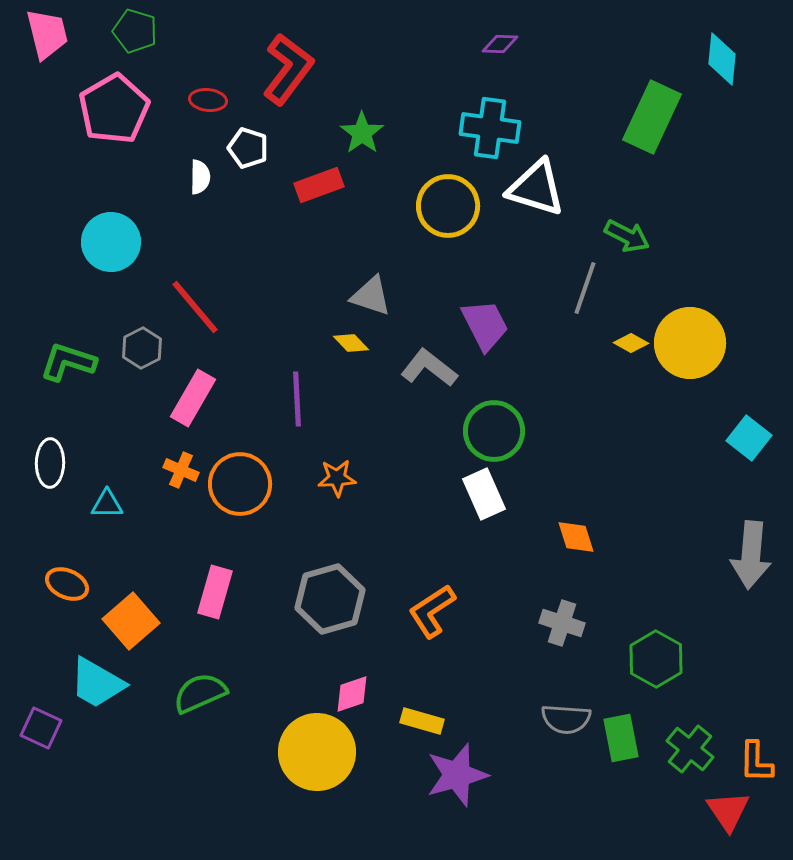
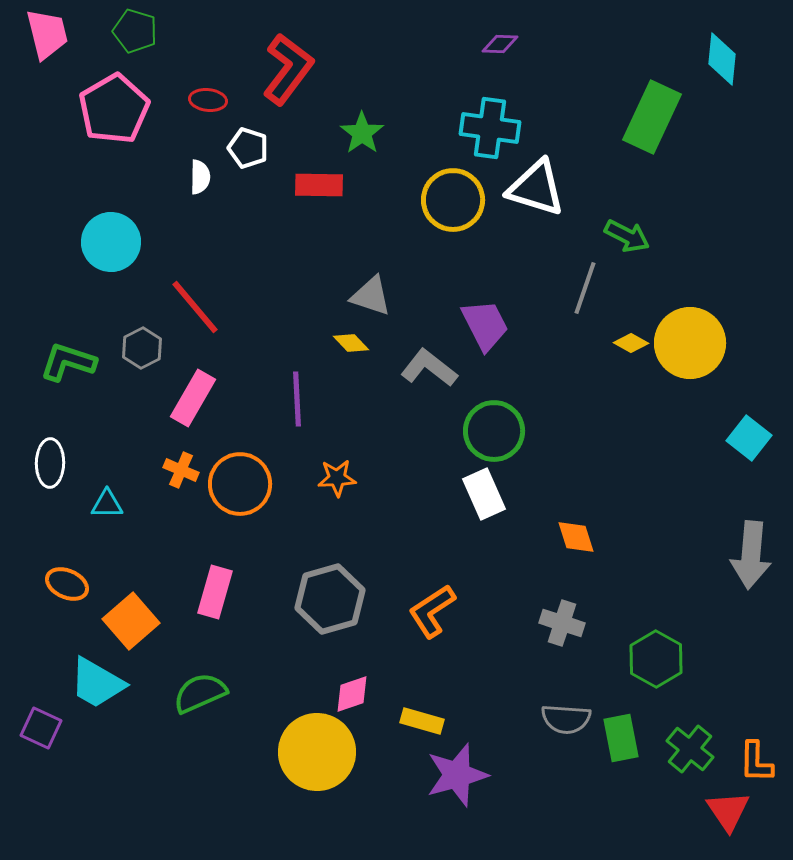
red rectangle at (319, 185): rotated 21 degrees clockwise
yellow circle at (448, 206): moved 5 px right, 6 px up
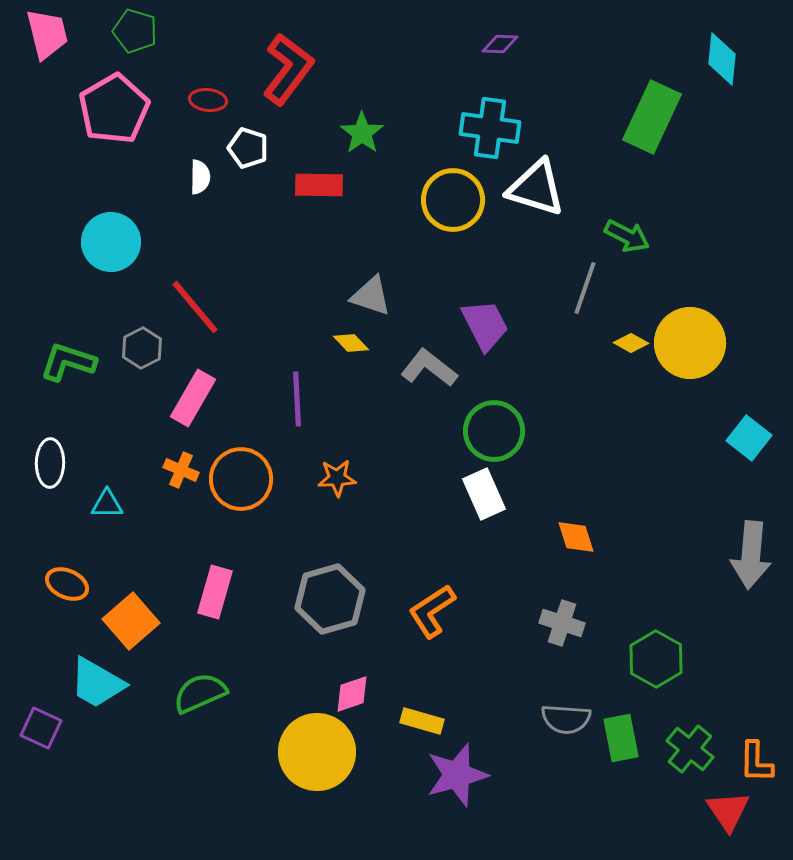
orange circle at (240, 484): moved 1 px right, 5 px up
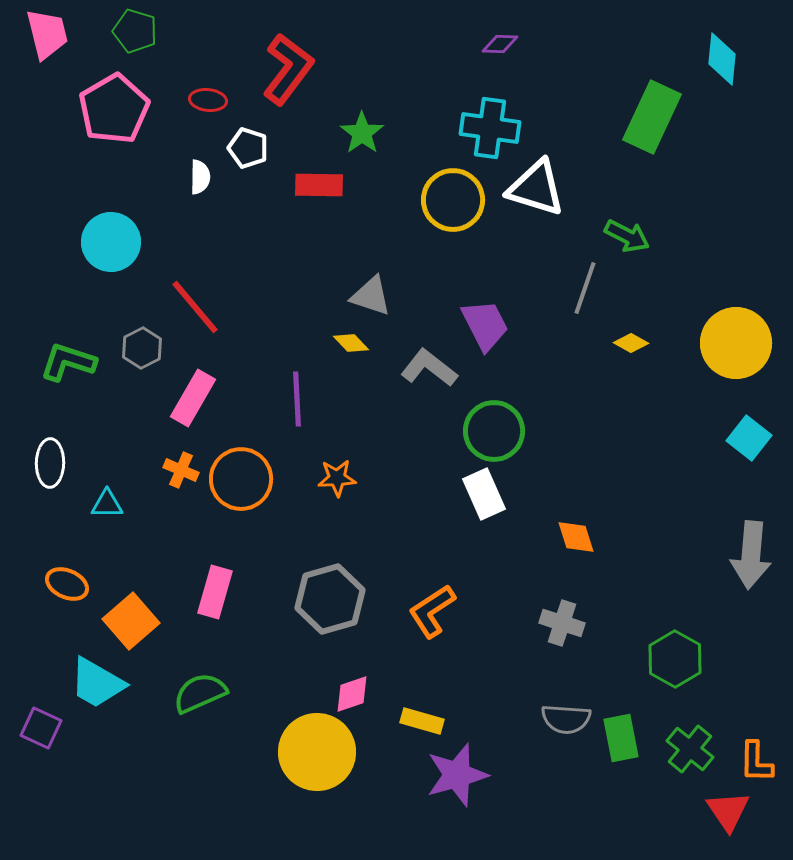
yellow circle at (690, 343): moved 46 px right
green hexagon at (656, 659): moved 19 px right
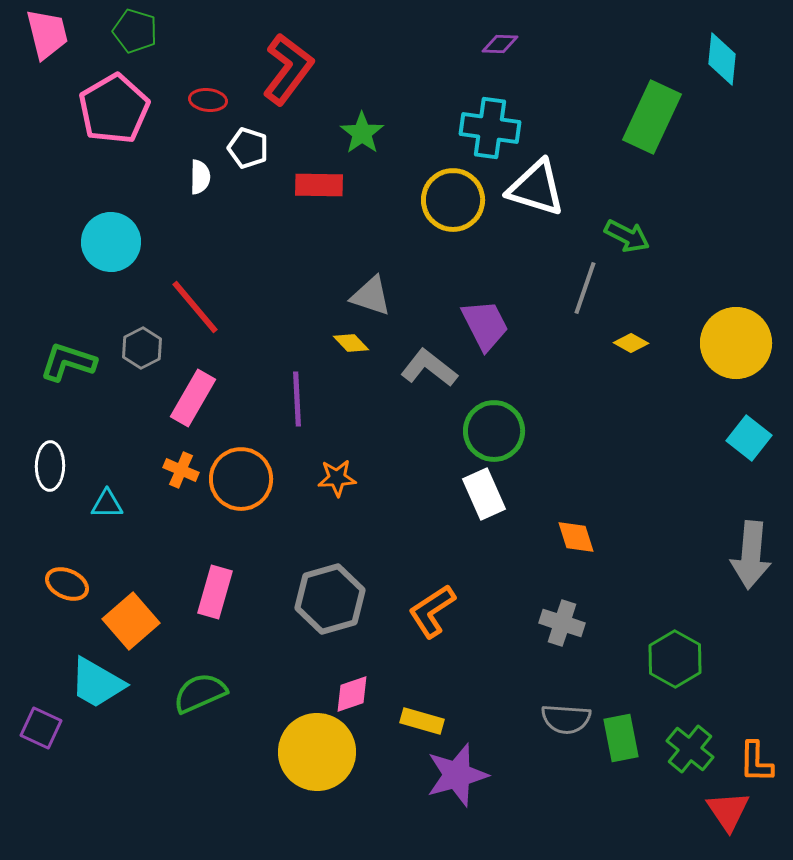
white ellipse at (50, 463): moved 3 px down
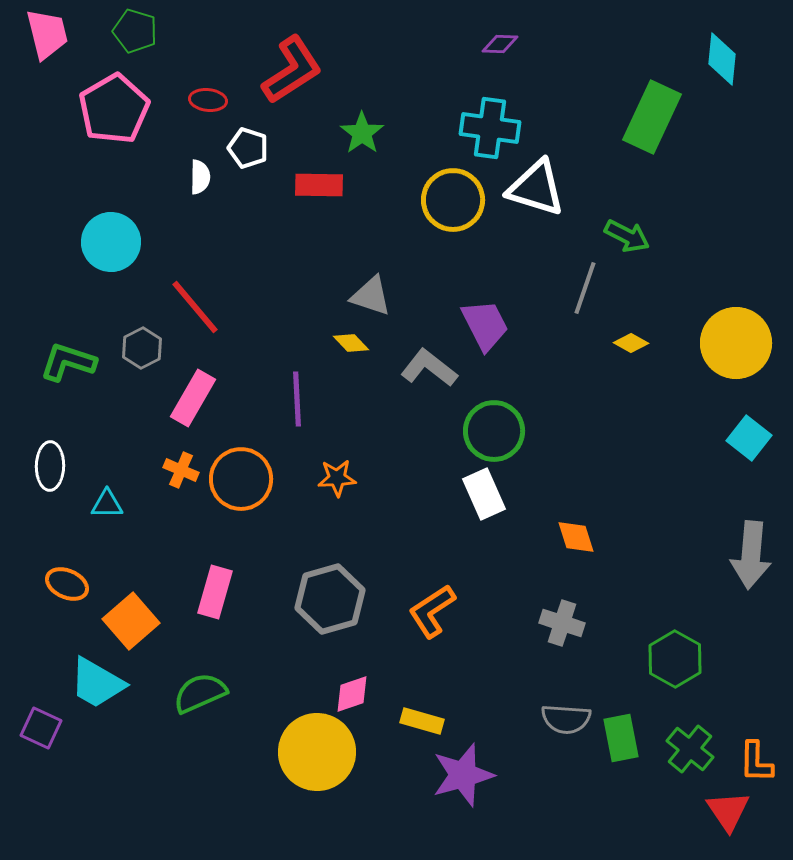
red L-shape at (288, 69): moved 4 px right, 1 px down; rotated 20 degrees clockwise
purple star at (457, 775): moved 6 px right
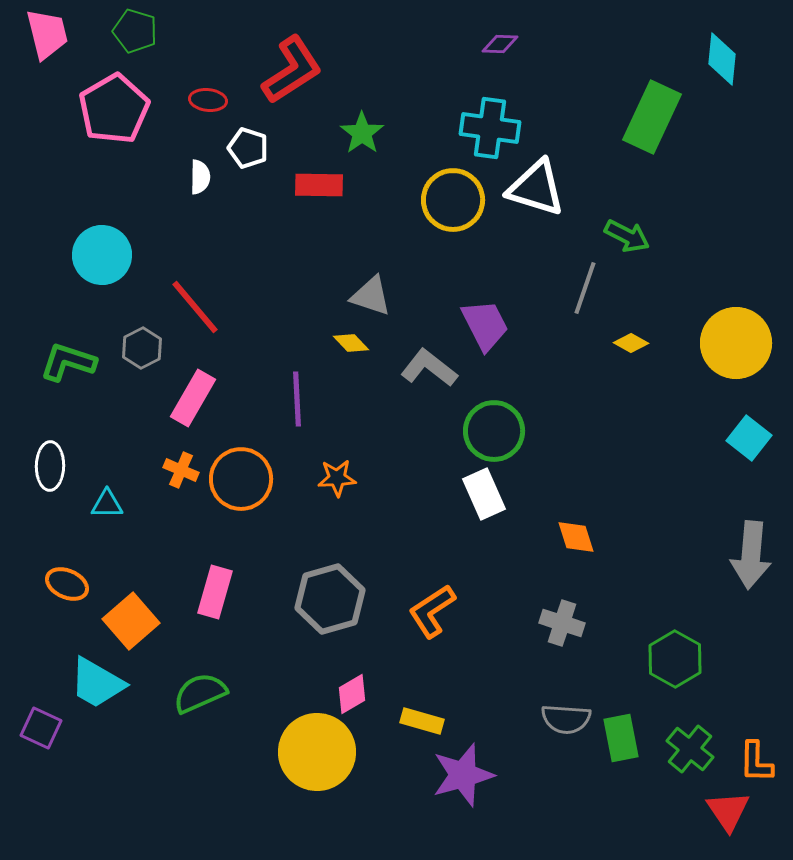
cyan circle at (111, 242): moved 9 px left, 13 px down
pink diamond at (352, 694): rotated 12 degrees counterclockwise
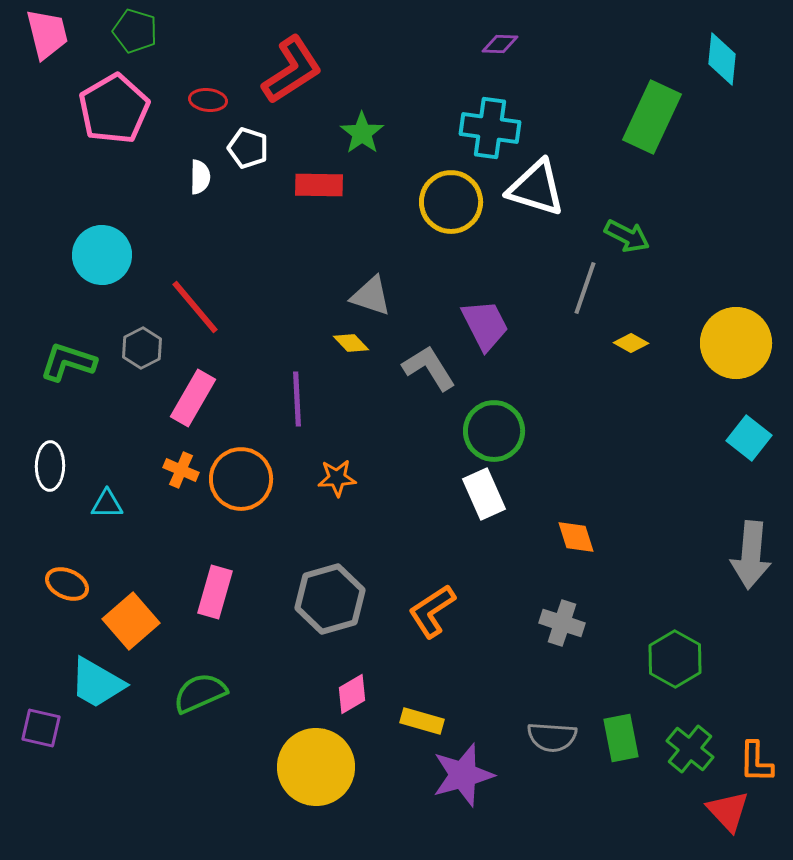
yellow circle at (453, 200): moved 2 px left, 2 px down
gray L-shape at (429, 368): rotated 20 degrees clockwise
gray semicircle at (566, 719): moved 14 px left, 18 px down
purple square at (41, 728): rotated 12 degrees counterclockwise
yellow circle at (317, 752): moved 1 px left, 15 px down
red triangle at (728, 811): rotated 9 degrees counterclockwise
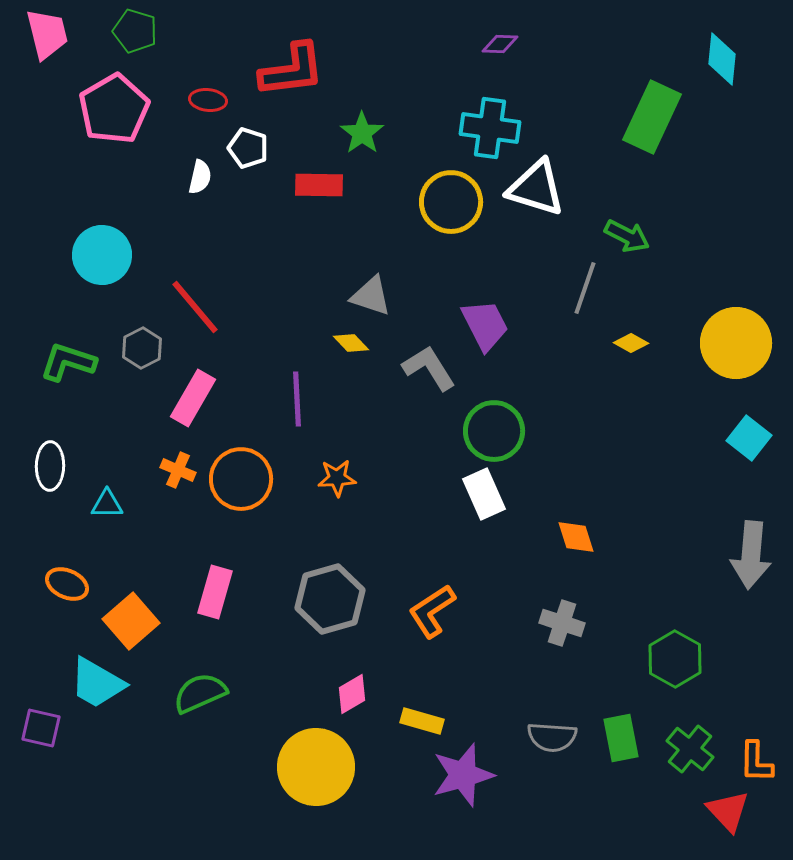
red L-shape at (292, 70): rotated 26 degrees clockwise
white semicircle at (200, 177): rotated 12 degrees clockwise
orange cross at (181, 470): moved 3 px left
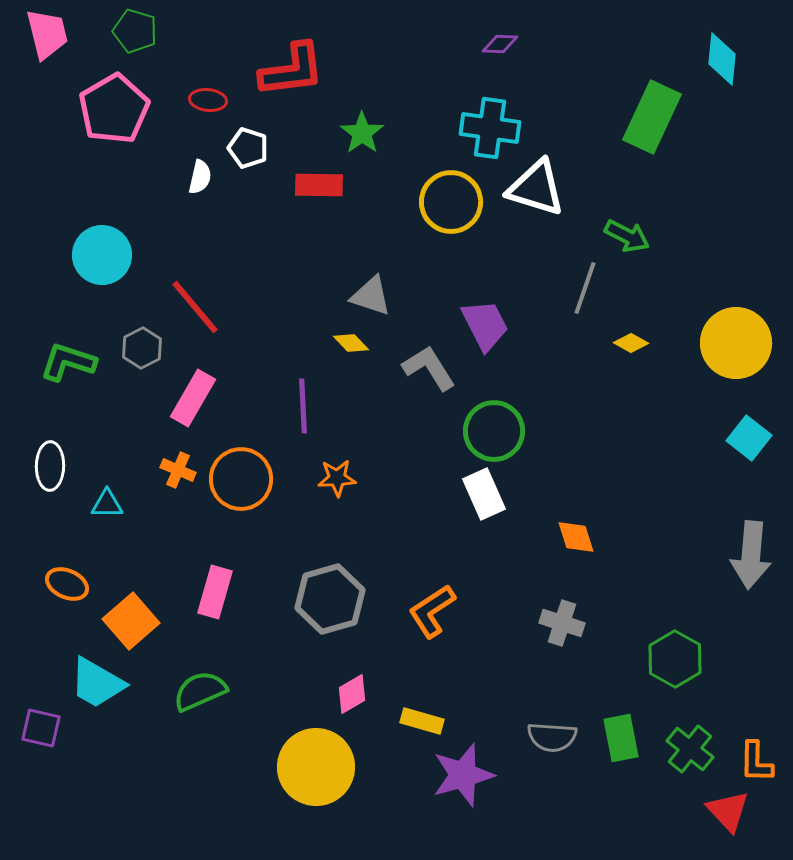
purple line at (297, 399): moved 6 px right, 7 px down
green semicircle at (200, 693): moved 2 px up
